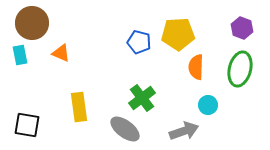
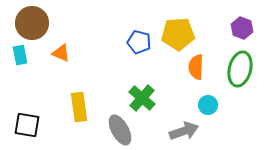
green cross: rotated 12 degrees counterclockwise
gray ellipse: moved 5 px left, 1 px down; rotated 24 degrees clockwise
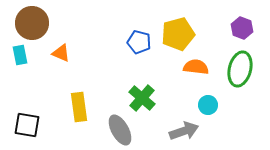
yellow pentagon: rotated 12 degrees counterclockwise
orange semicircle: rotated 95 degrees clockwise
